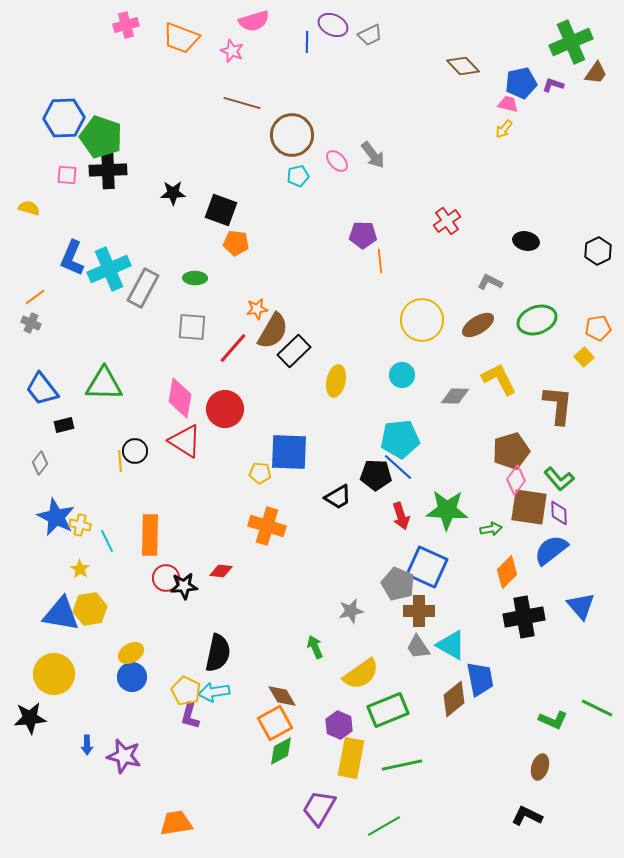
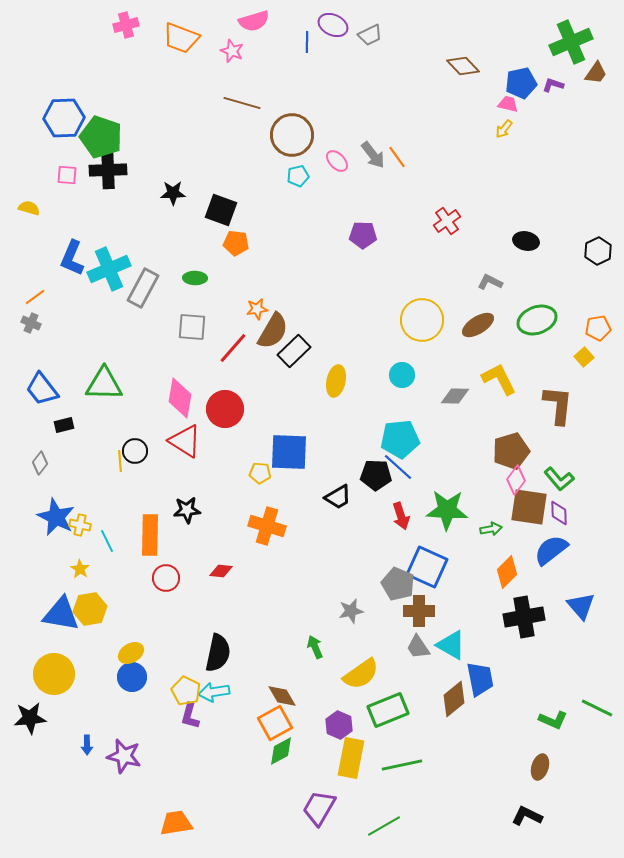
orange line at (380, 261): moved 17 px right, 104 px up; rotated 30 degrees counterclockwise
black star at (184, 586): moved 3 px right, 76 px up
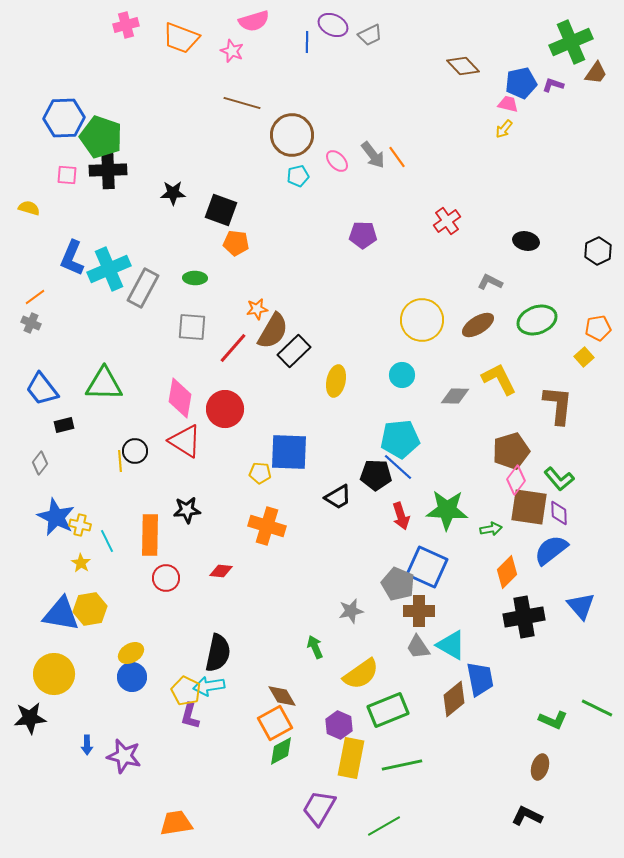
yellow star at (80, 569): moved 1 px right, 6 px up
cyan arrow at (214, 692): moved 5 px left, 6 px up
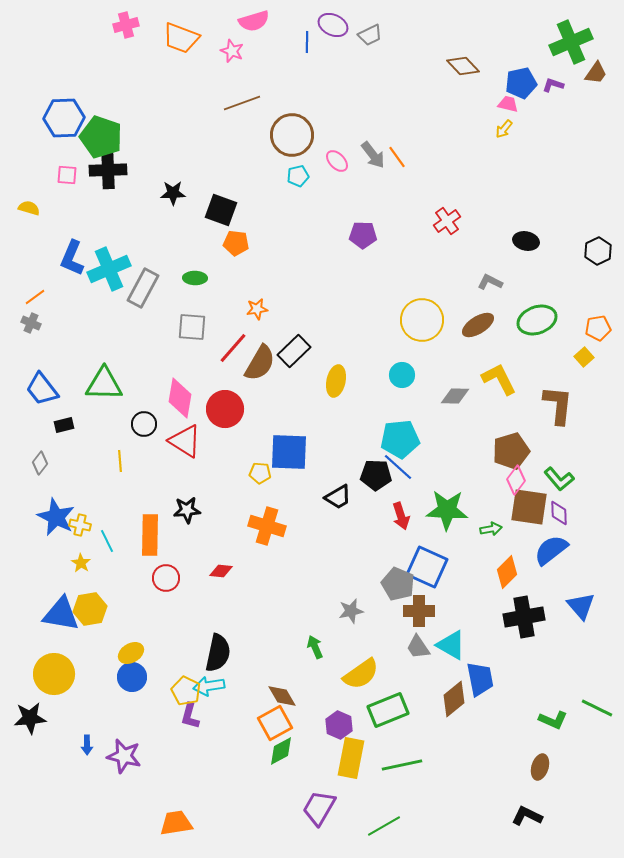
brown line at (242, 103): rotated 36 degrees counterclockwise
brown semicircle at (273, 331): moved 13 px left, 32 px down
black circle at (135, 451): moved 9 px right, 27 px up
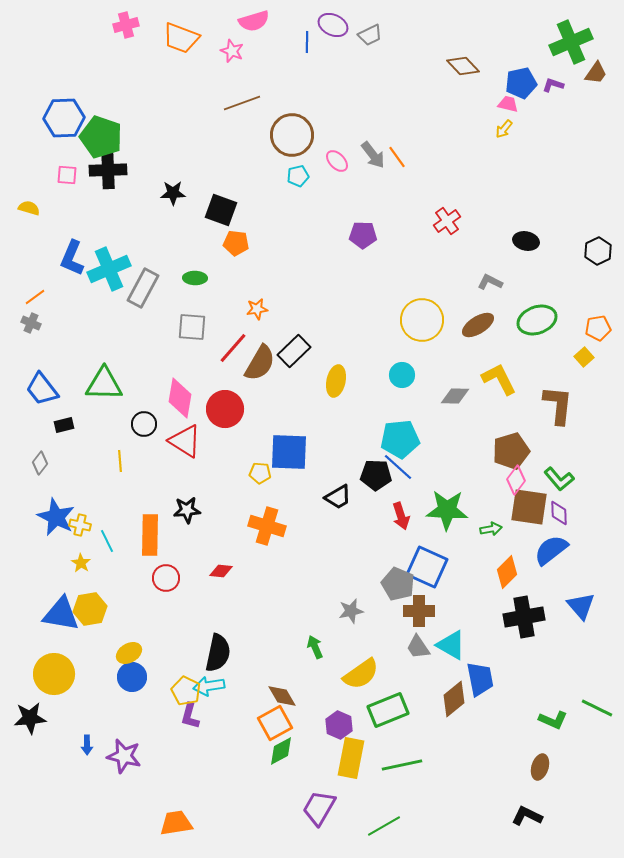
yellow ellipse at (131, 653): moved 2 px left
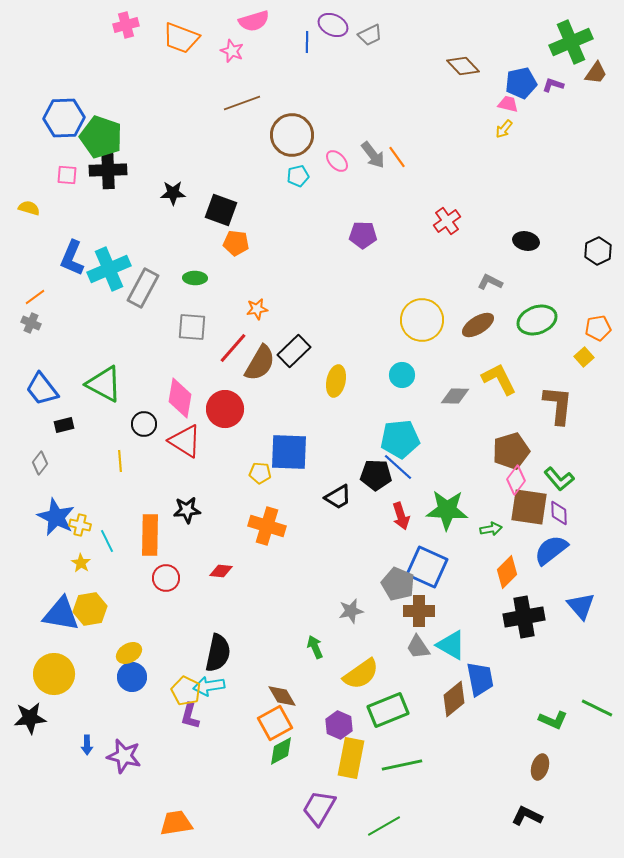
green triangle at (104, 384): rotated 27 degrees clockwise
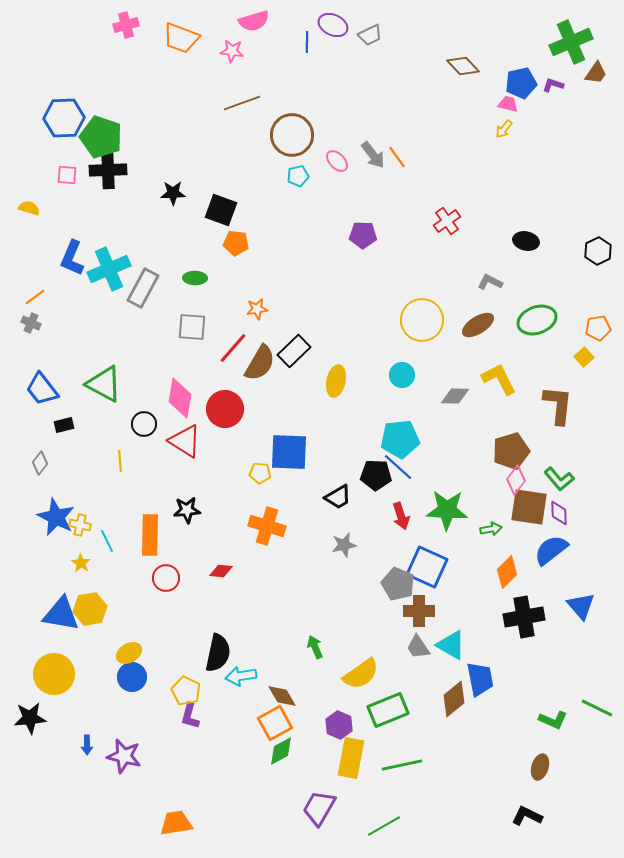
pink star at (232, 51): rotated 15 degrees counterclockwise
gray star at (351, 611): moved 7 px left, 66 px up
cyan arrow at (209, 686): moved 32 px right, 10 px up
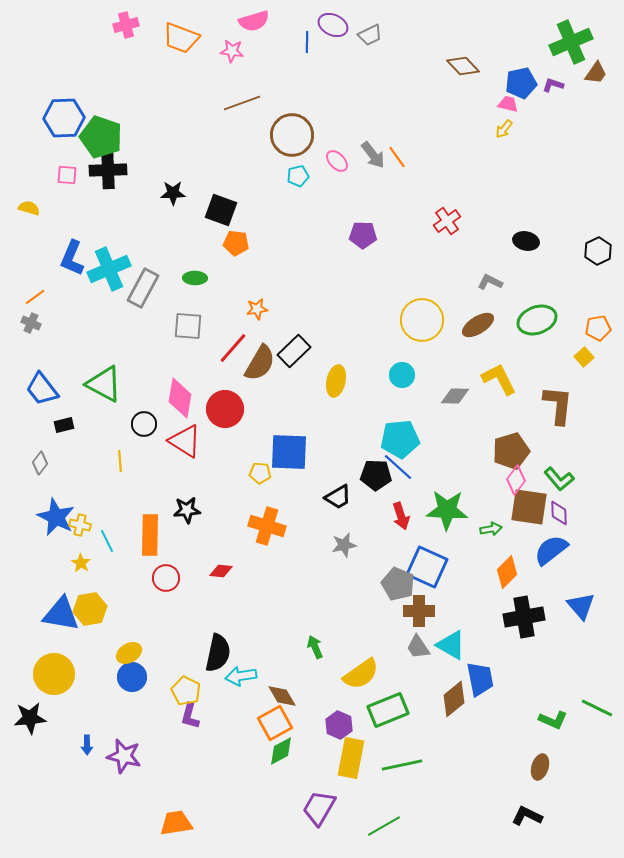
gray square at (192, 327): moved 4 px left, 1 px up
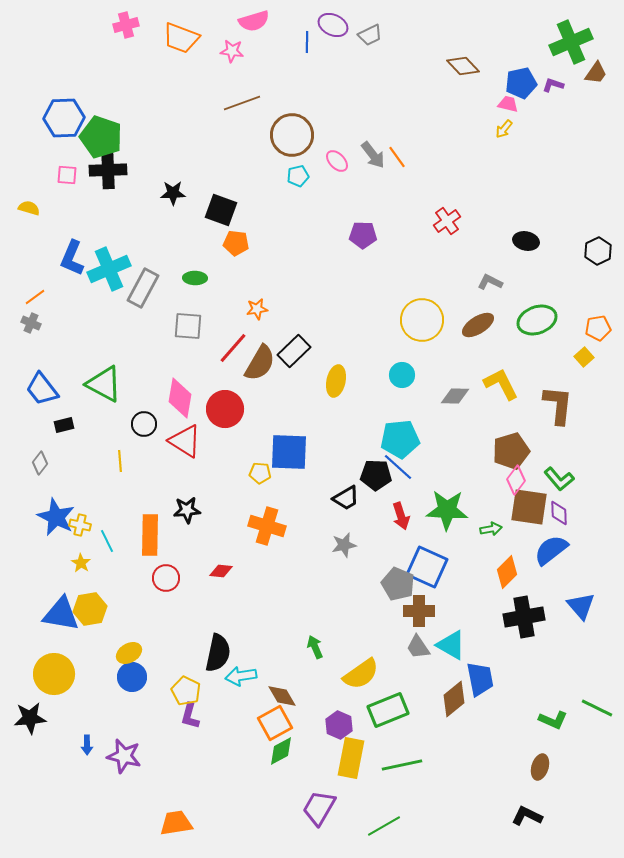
yellow L-shape at (499, 379): moved 2 px right, 5 px down
black trapezoid at (338, 497): moved 8 px right, 1 px down
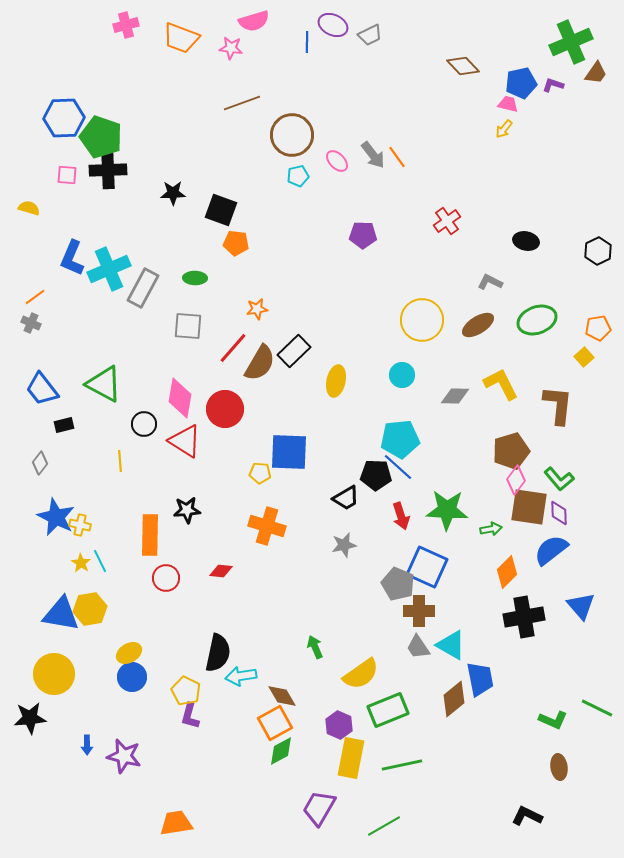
pink star at (232, 51): moved 1 px left, 3 px up
cyan line at (107, 541): moved 7 px left, 20 px down
brown ellipse at (540, 767): moved 19 px right; rotated 25 degrees counterclockwise
